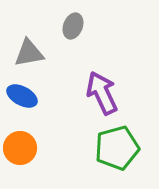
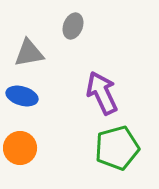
blue ellipse: rotated 12 degrees counterclockwise
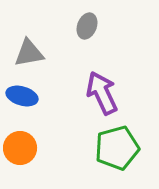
gray ellipse: moved 14 px right
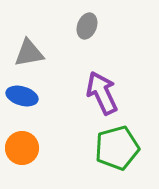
orange circle: moved 2 px right
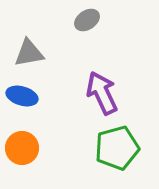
gray ellipse: moved 6 px up; rotated 35 degrees clockwise
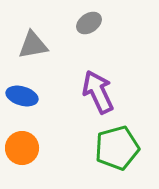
gray ellipse: moved 2 px right, 3 px down
gray triangle: moved 4 px right, 8 px up
purple arrow: moved 4 px left, 1 px up
